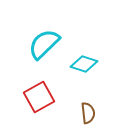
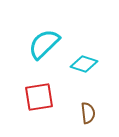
red square: rotated 20 degrees clockwise
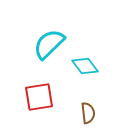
cyan semicircle: moved 5 px right
cyan diamond: moved 1 px right, 2 px down; rotated 36 degrees clockwise
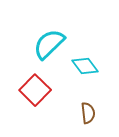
red square: moved 4 px left, 7 px up; rotated 36 degrees counterclockwise
